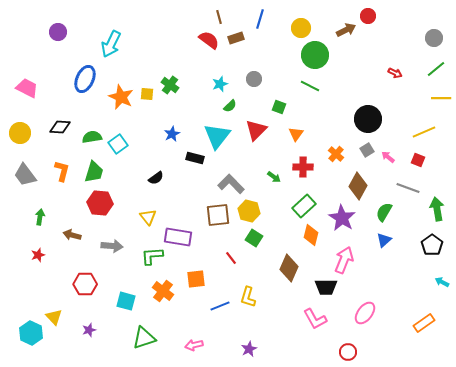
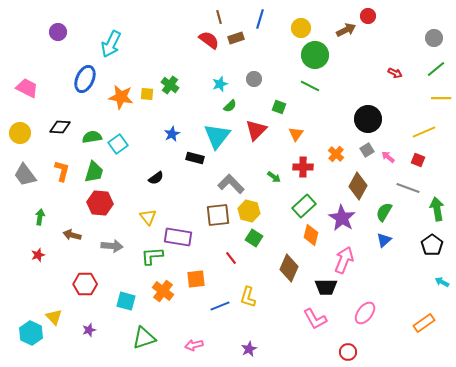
orange star at (121, 97): rotated 15 degrees counterclockwise
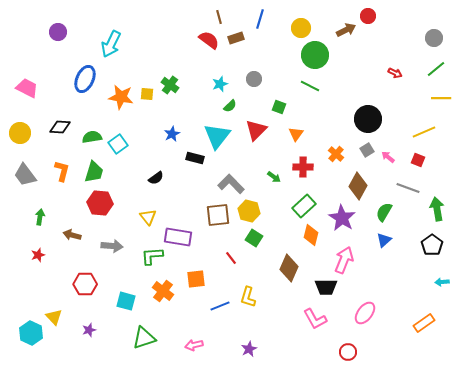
cyan arrow at (442, 282): rotated 32 degrees counterclockwise
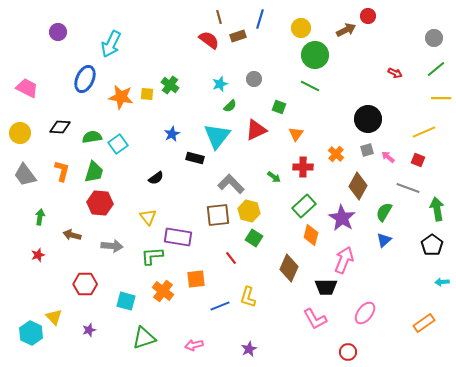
brown rectangle at (236, 38): moved 2 px right, 2 px up
red triangle at (256, 130): rotated 20 degrees clockwise
gray square at (367, 150): rotated 16 degrees clockwise
